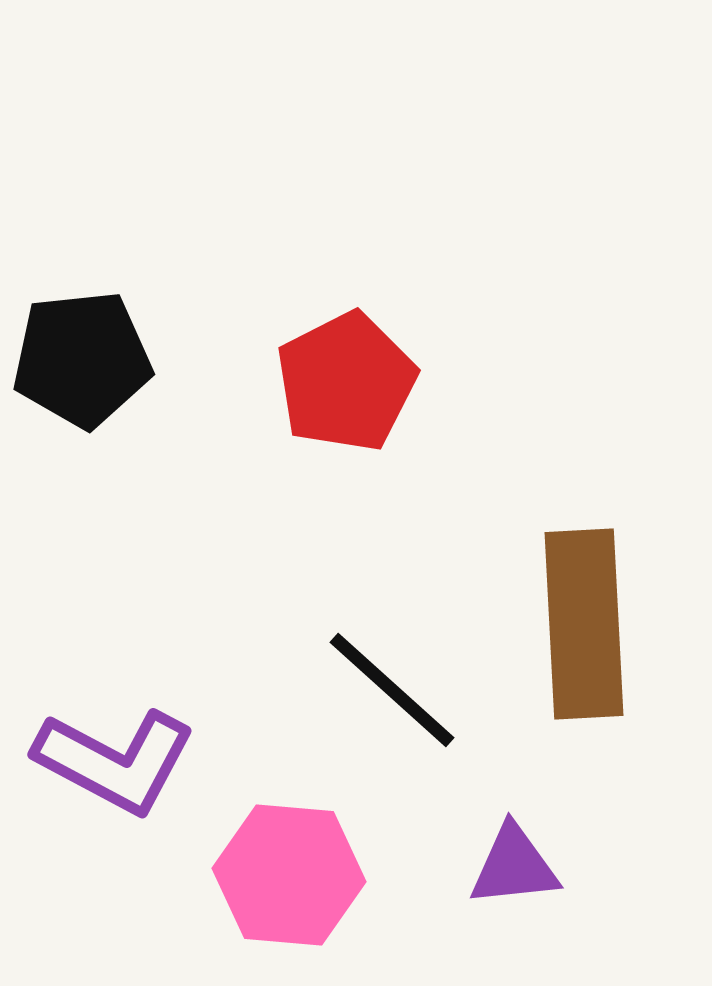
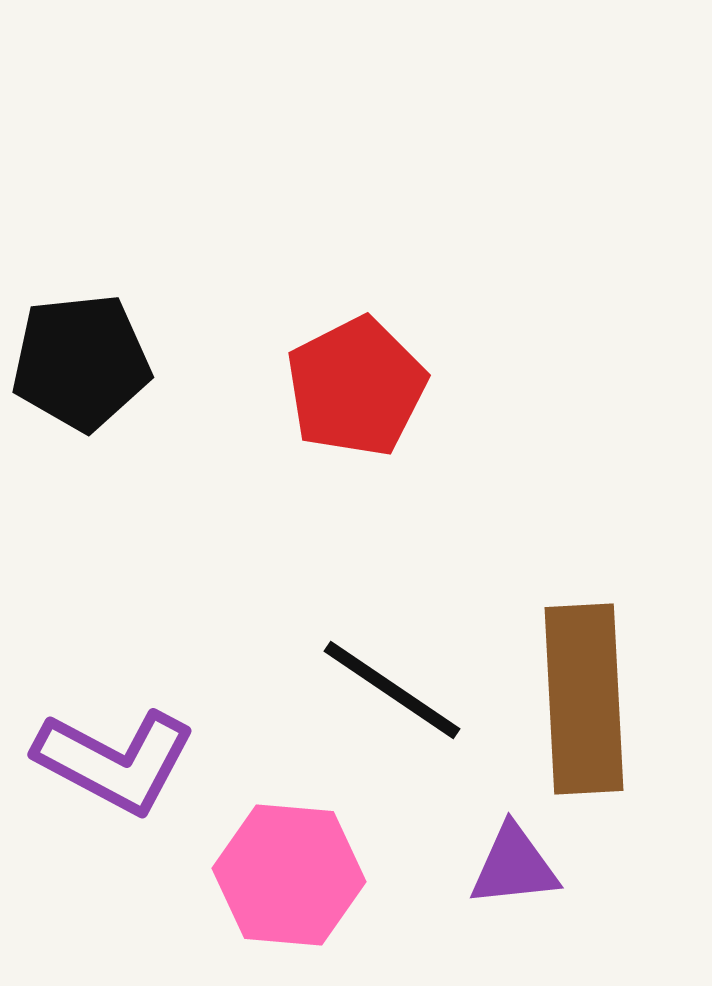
black pentagon: moved 1 px left, 3 px down
red pentagon: moved 10 px right, 5 px down
brown rectangle: moved 75 px down
black line: rotated 8 degrees counterclockwise
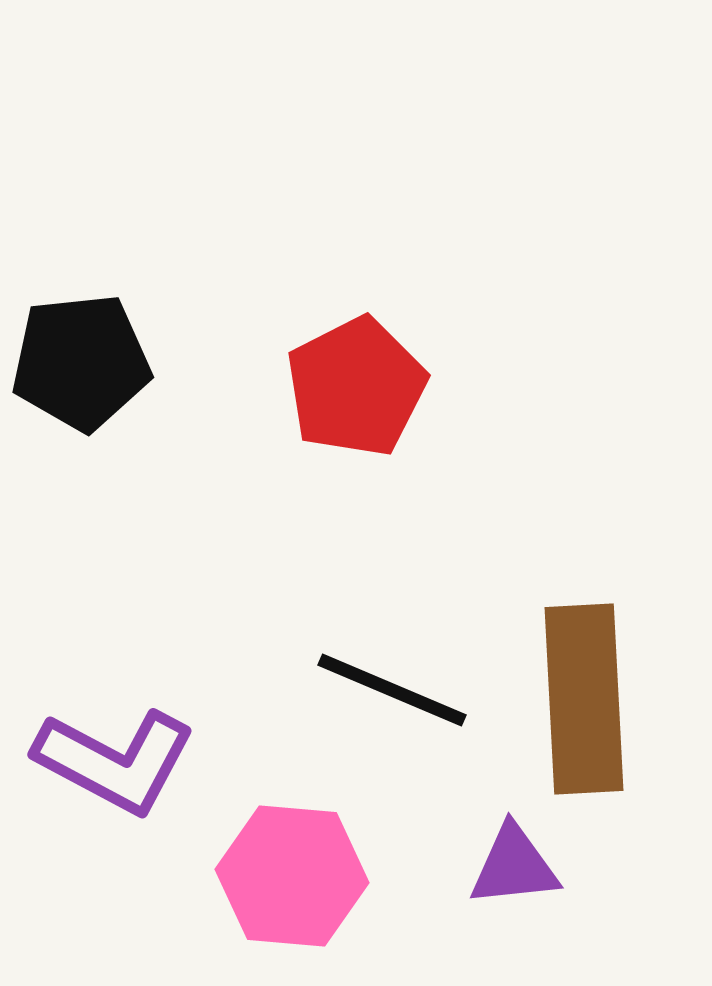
black line: rotated 11 degrees counterclockwise
pink hexagon: moved 3 px right, 1 px down
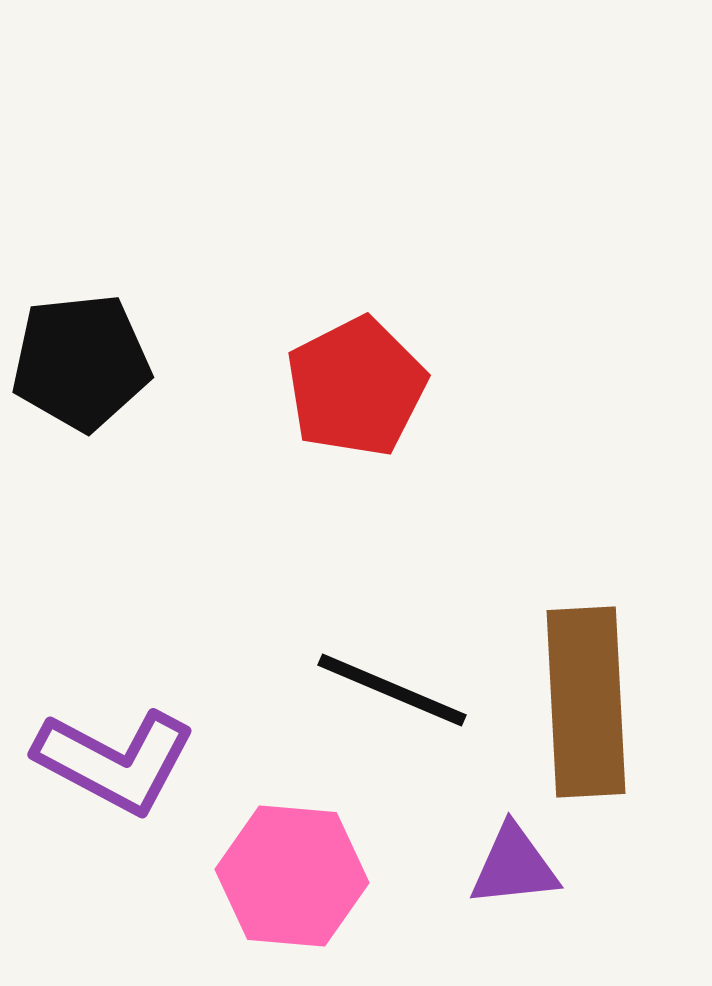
brown rectangle: moved 2 px right, 3 px down
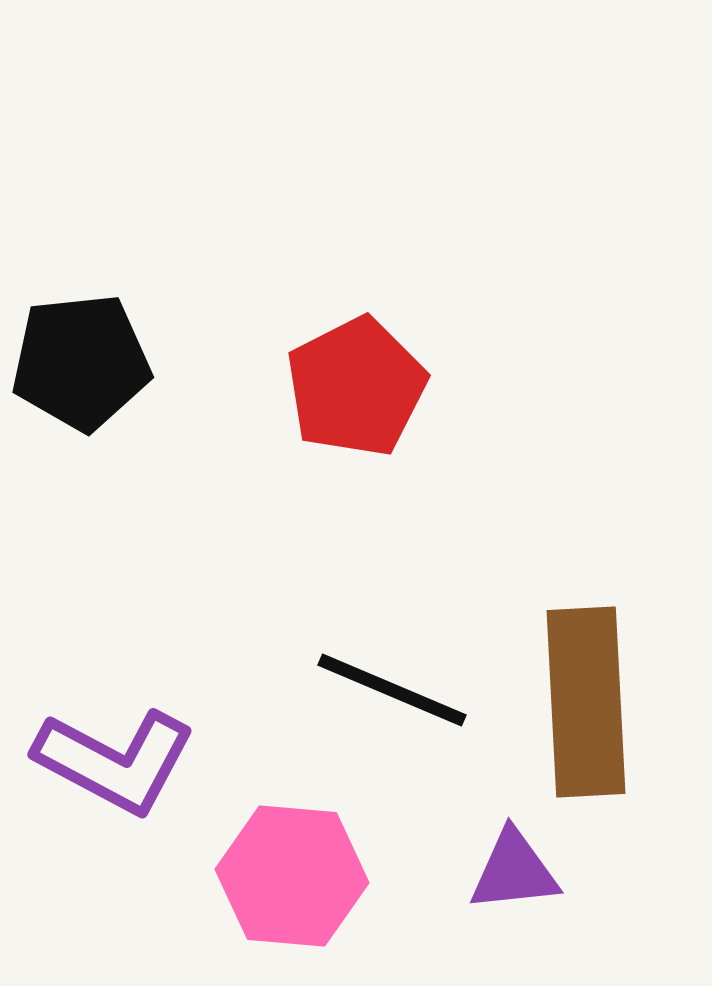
purple triangle: moved 5 px down
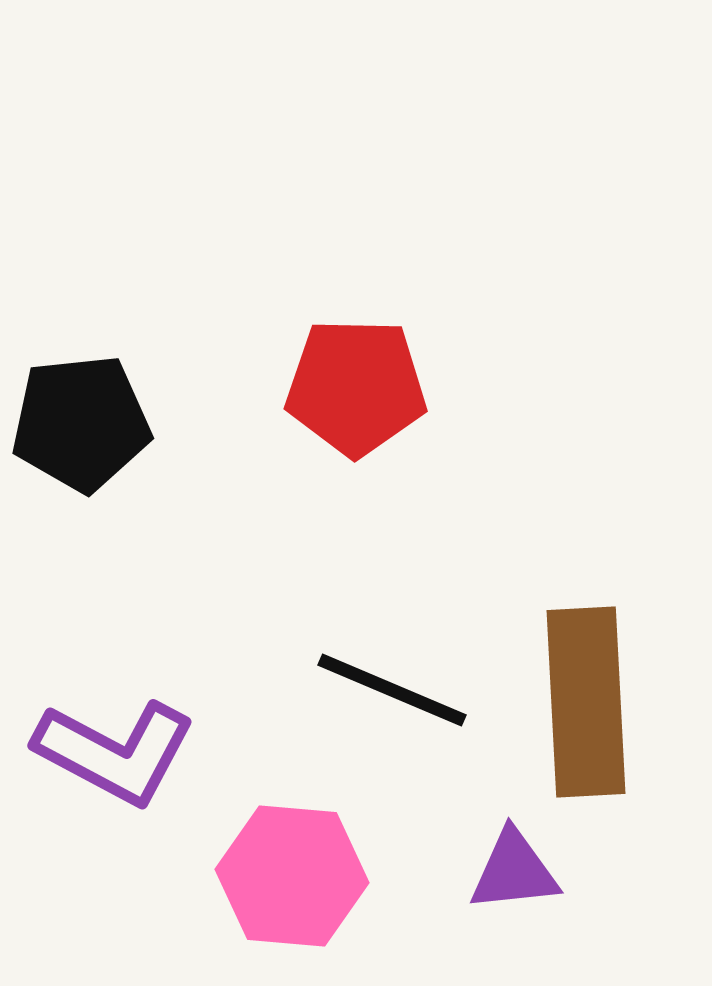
black pentagon: moved 61 px down
red pentagon: rotated 28 degrees clockwise
purple L-shape: moved 9 px up
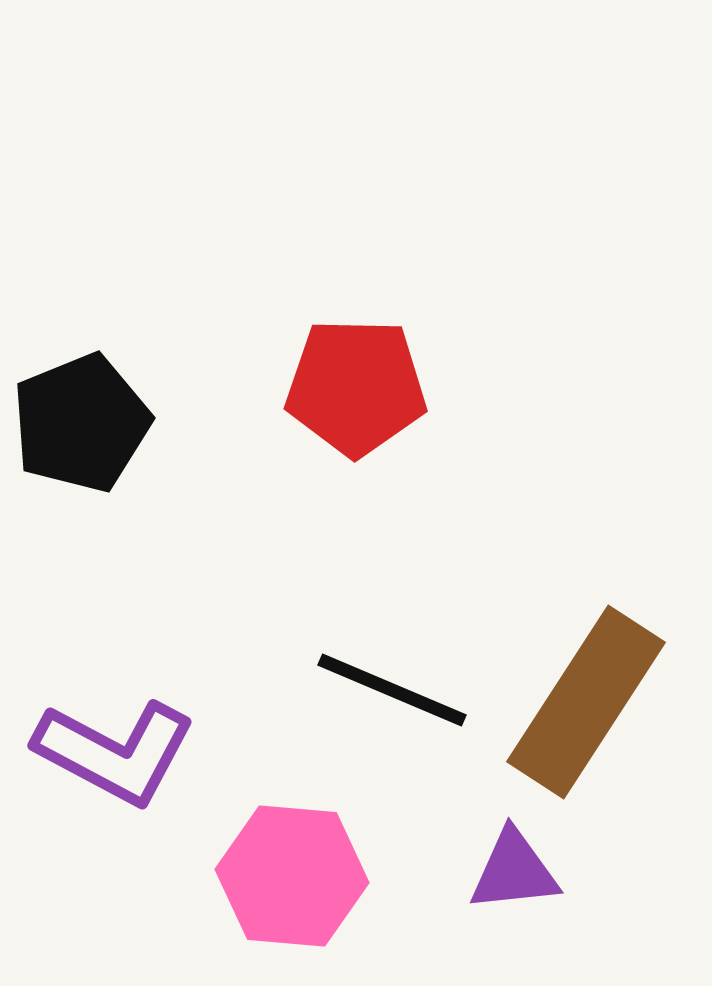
black pentagon: rotated 16 degrees counterclockwise
brown rectangle: rotated 36 degrees clockwise
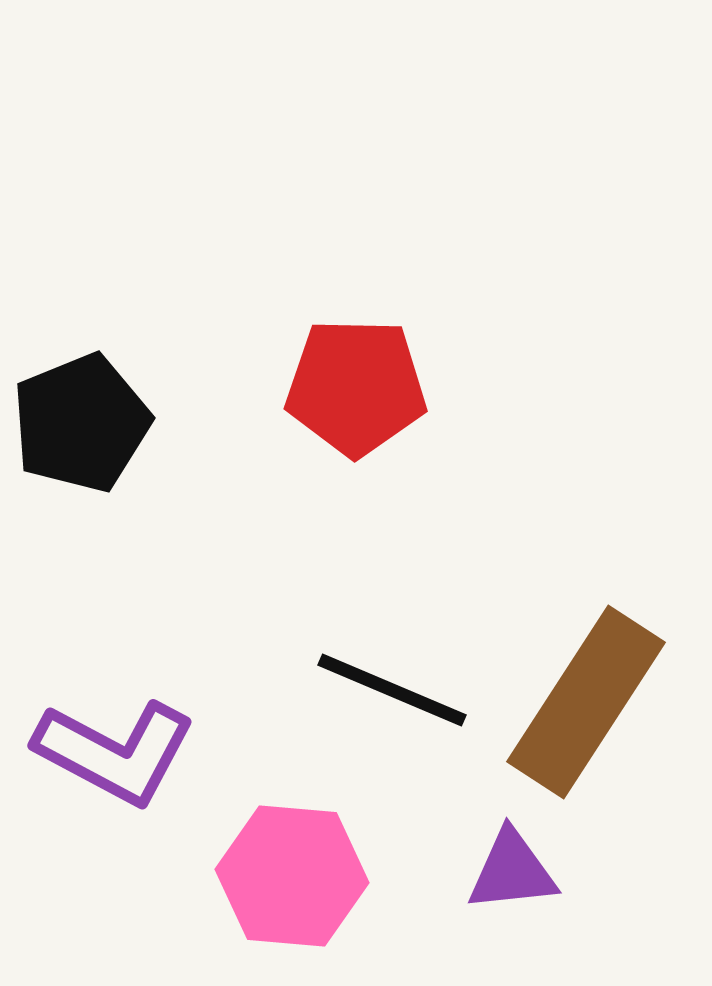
purple triangle: moved 2 px left
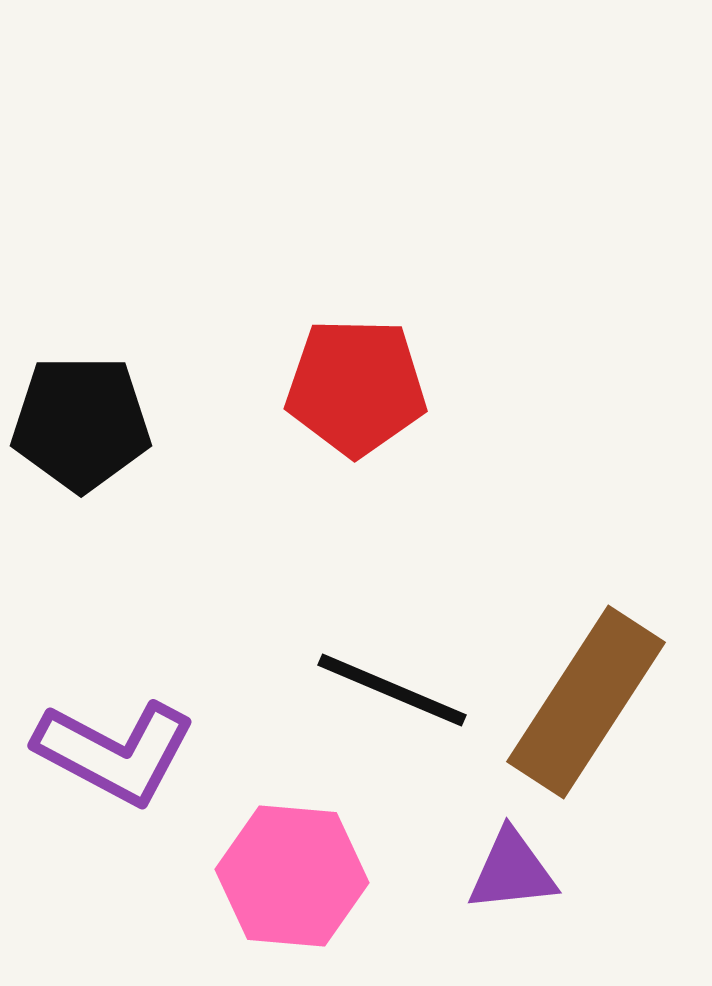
black pentagon: rotated 22 degrees clockwise
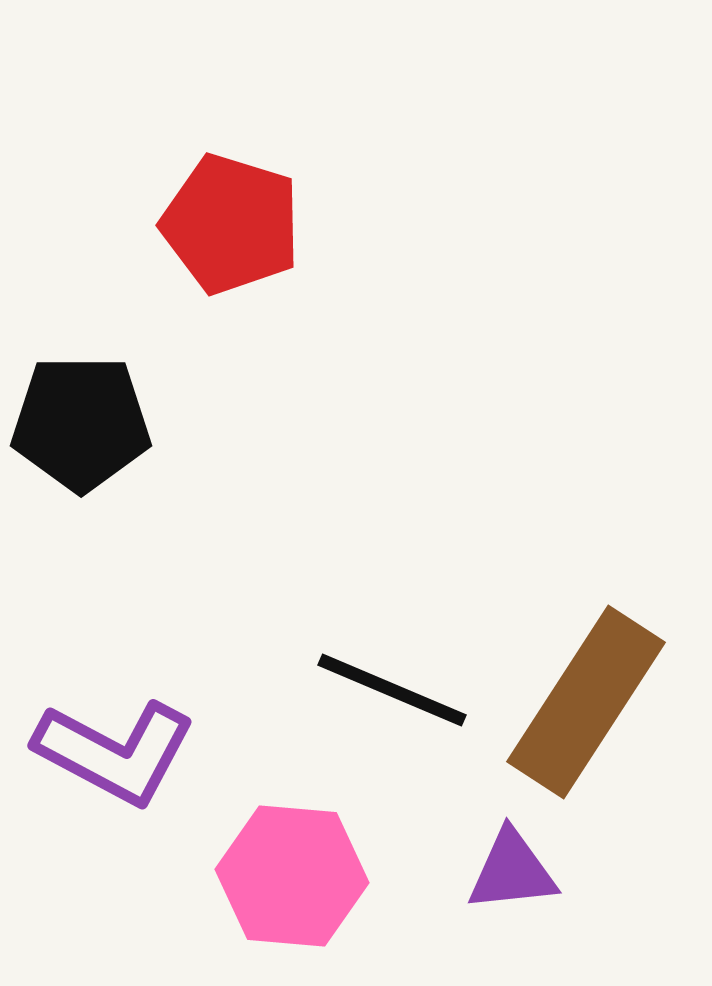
red pentagon: moved 125 px left, 163 px up; rotated 16 degrees clockwise
